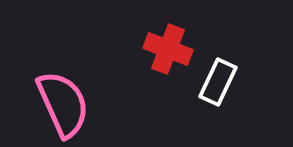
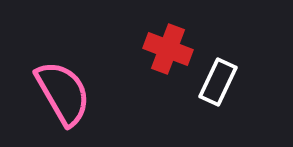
pink semicircle: moved 11 px up; rotated 6 degrees counterclockwise
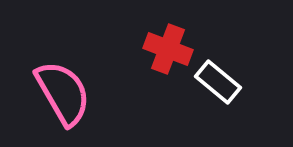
white rectangle: rotated 75 degrees counterclockwise
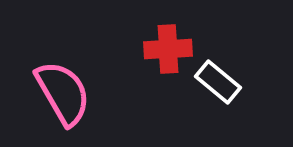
red cross: rotated 24 degrees counterclockwise
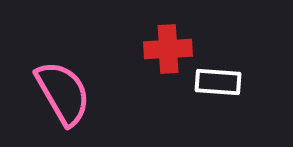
white rectangle: rotated 36 degrees counterclockwise
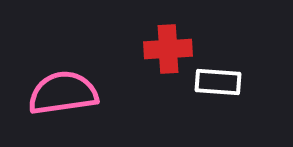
pink semicircle: rotated 68 degrees counterclockwise
